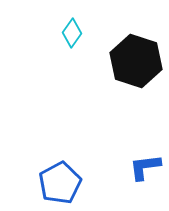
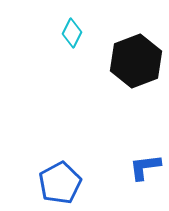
cyan diamond: rotated 8 degrees counterclockwise
black hexagon: rotated 21 degrees clockwise
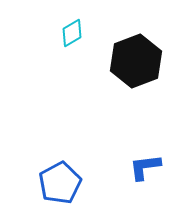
cyan diamond: rotated 32 degrees clockwise
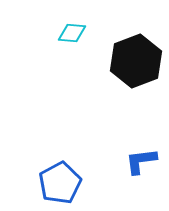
cyan diamond: rotated 36 degrees clockwise
blue L-shape: moved 4 px left, 6 px up
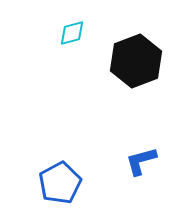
cyan diamond: rotated 20 degrees counterclockwise
blue L-shape: rotated 8 degrees counterclockwise
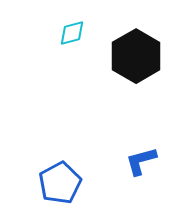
black hexagon: moved 5 px up; rotated 9 degrees counterclockwise
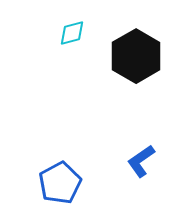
blue L-shape: rotated 20 degrees counterclockwise
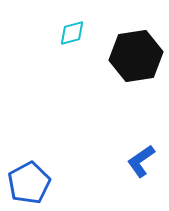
black hexagon: rotated 21 degrees clockwise
blue pentagon: moved 31 px left
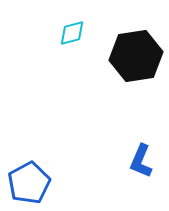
blue L-shape: rotated 32 degrees counterclockwise
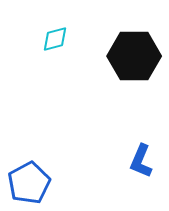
cyan diamond: moved 17 px left, 6 px down
black hexagon: moved 2 px left; rotated 9 degrees clockwise
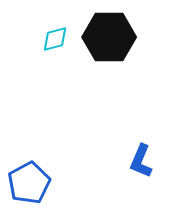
black hexagon: moved 25 px left, 19 px up
